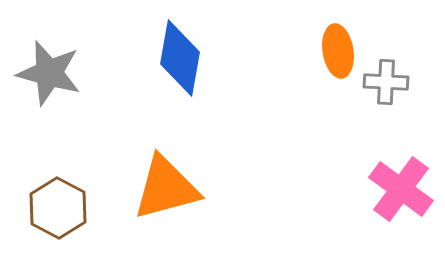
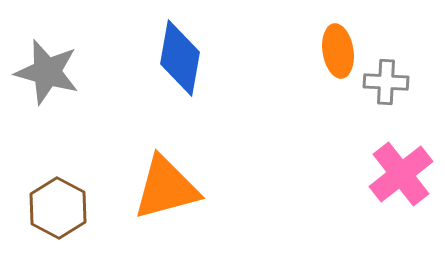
gray star: moved 2 px left, 1 px up
pink cross: moved 15 px up; rotated 16 degrees clockwise
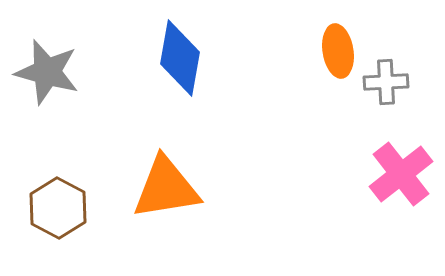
gray cross: rotated 6 degrees counterclockwise
orange triangle: rotated 6 degrees clockwise
